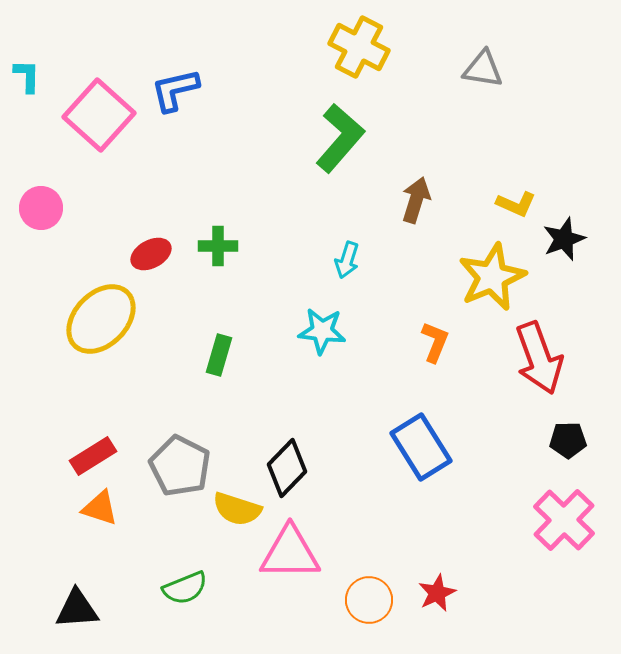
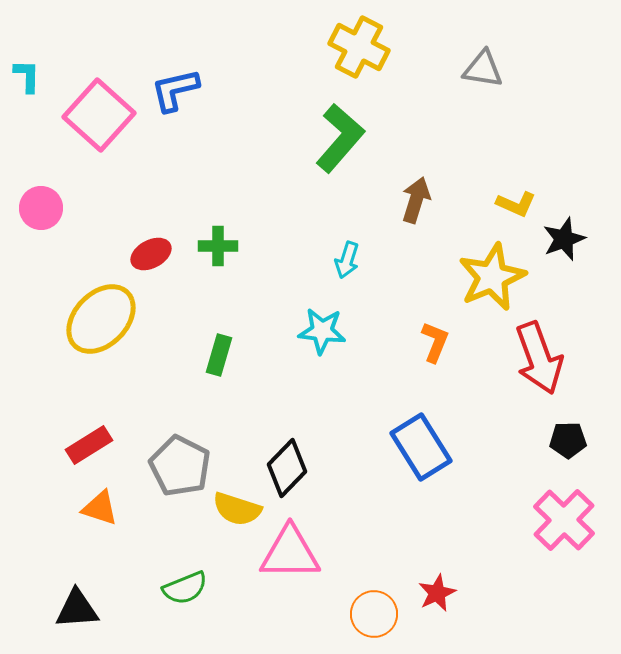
red rectangle: moved 4 px left, 11 px up
orange circle: moved 5 px right, 14 px down
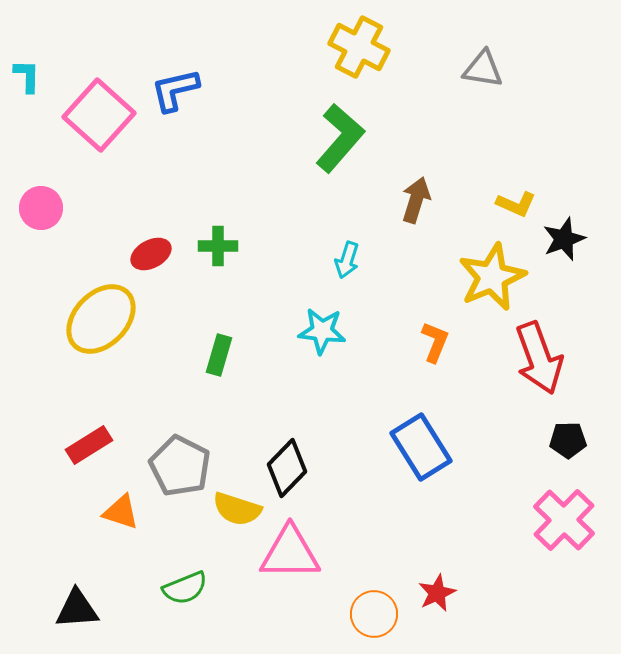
orange triangle: moved 21 px right, 4 px down
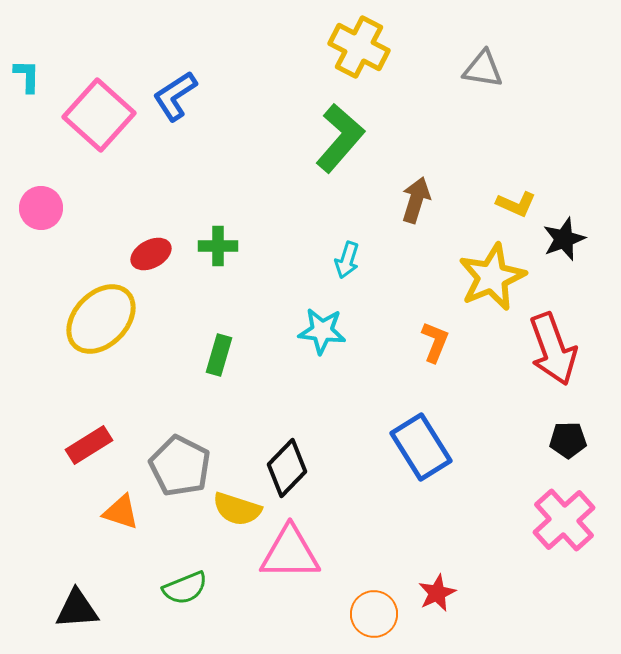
blue L-shape: moved 6 px down; rotated 20 degrees counterclockwise
red arrow: moved 14 px right, 9 px up
pink cross: rotated 4 degrees clockwise
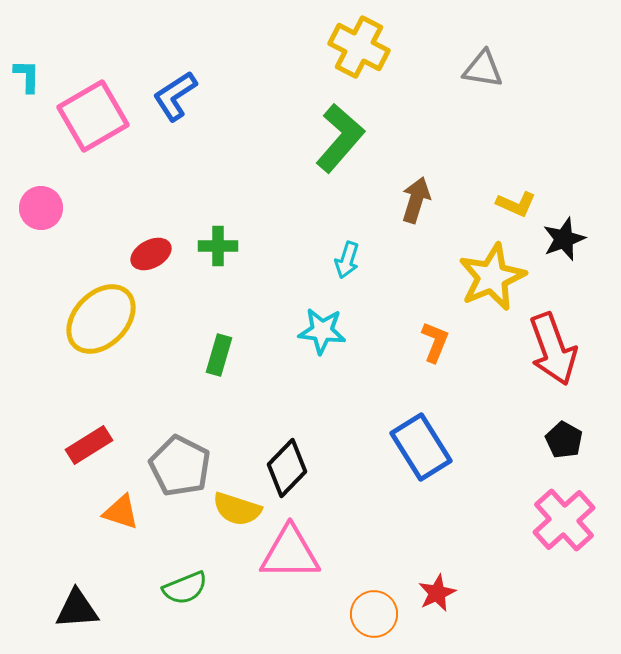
pink square: moved 6 px left, 1 px down; rotated 18 degrees clockwise
black pentagon: moved 4 px left; rotated 30 degrees clockwise
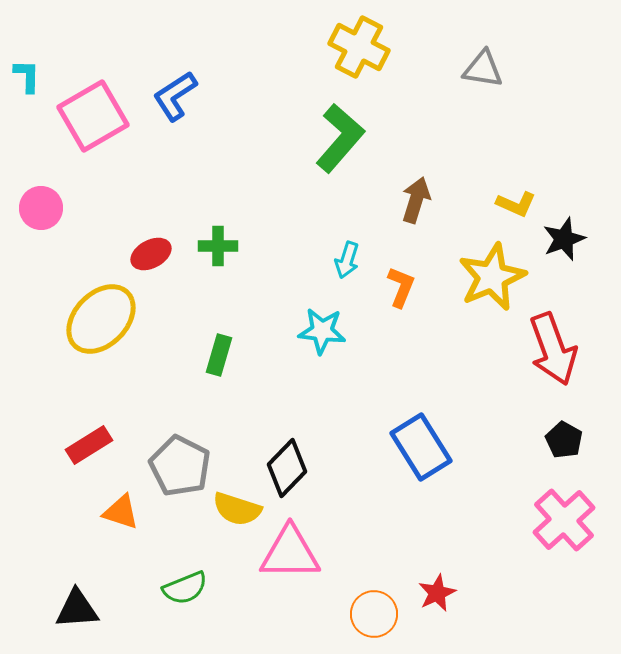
orange L-shape: moved 34 px left, 55 px up
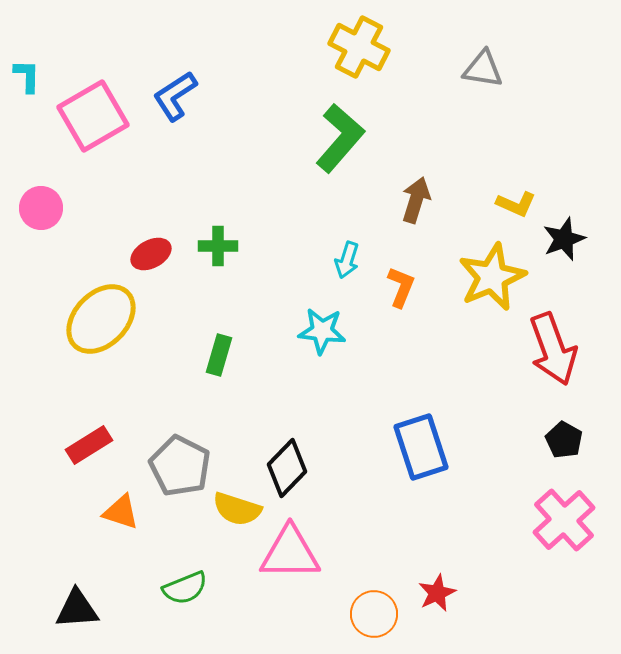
blue rectangle: rotated 14 degrees clockwise
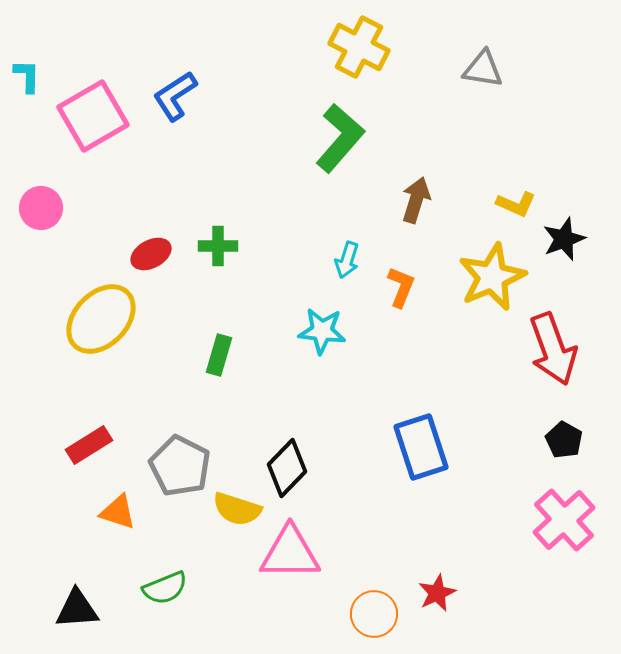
orange triangle: moved 3 px left
green semicircle: moved 20 px left
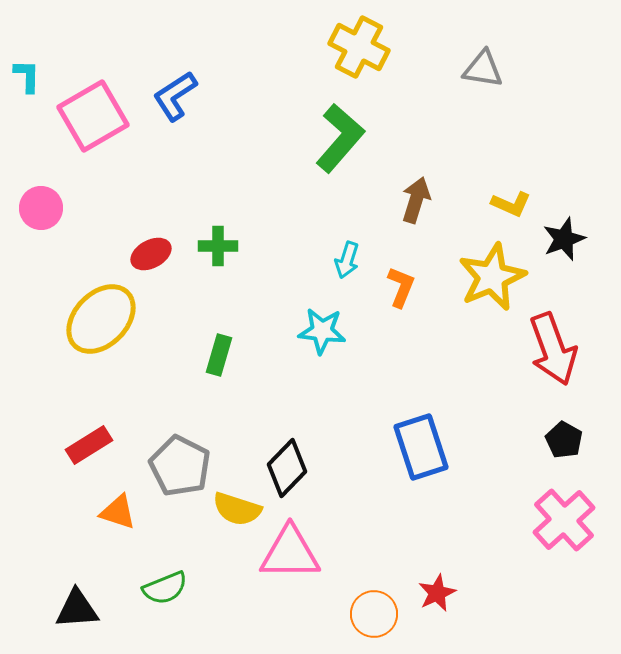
yellow L-shape: moved 5 px left
